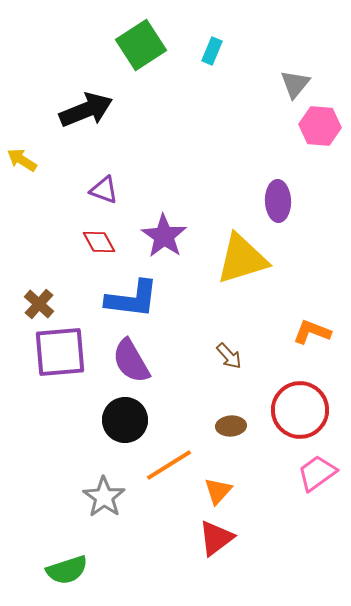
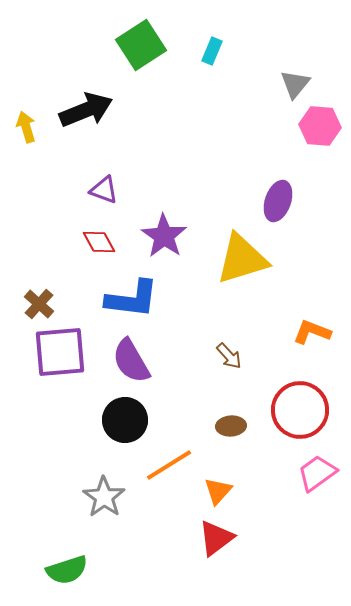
yellow arrow: moved 4 px right, 33 px up; rotated 40 degrees clockwise
purple ellipse: rotated 21 degrees clockwise
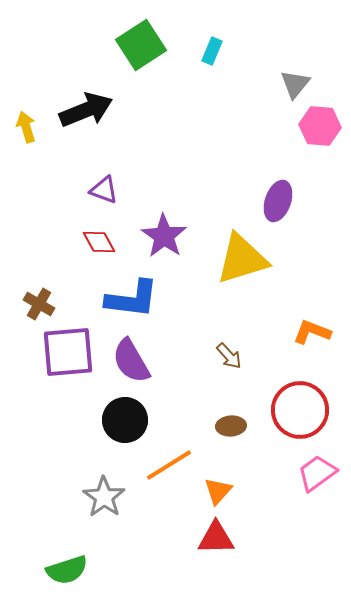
brown cross: rotated 12 degrees counterclockwise
purple square: moved 8 px right
red triangle: rotated 36 degrees clockwise
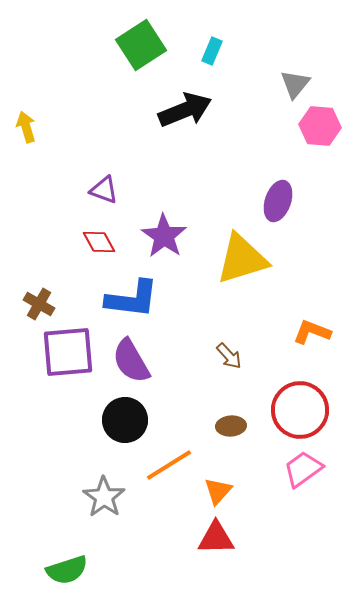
black arrow: moved 99 px right
pink trapezoid: moved 14 px left, 4 px up
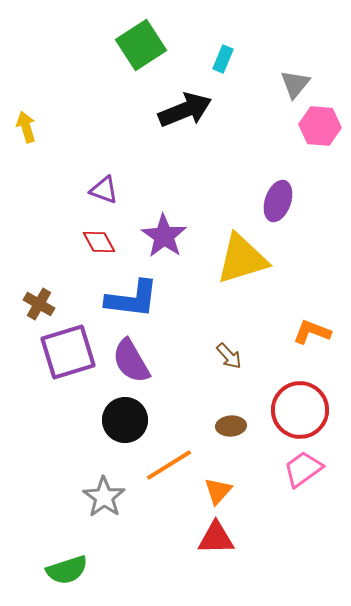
cyan rectangle: moved 11 px right, 8 px down
purple square: rotated 12 degrees counterclockwise
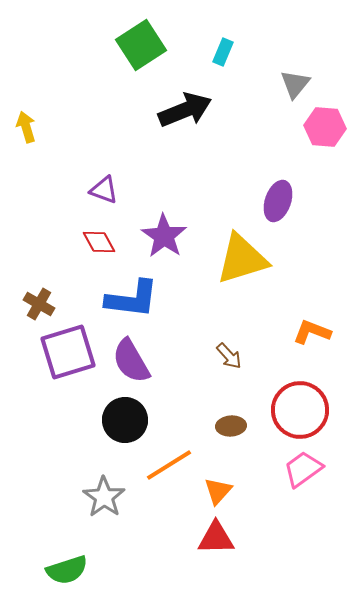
cyan rectangle: moved 7 px up
pink hexagon: moved 5 px right, 1 px down
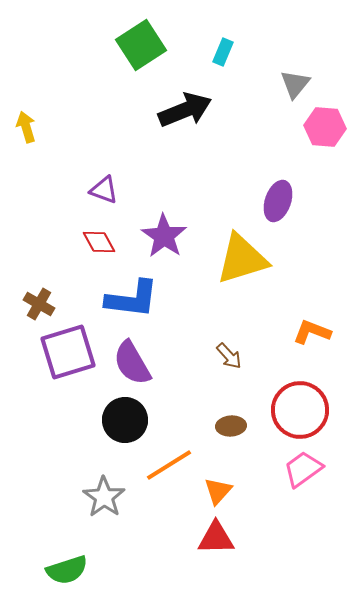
purple semicircle: moved 1 px right, 2 px down
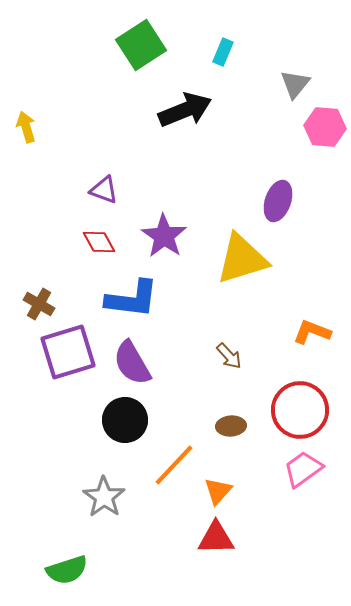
orange line: moved 5 px right; rotated 15 degrees counterclockwise
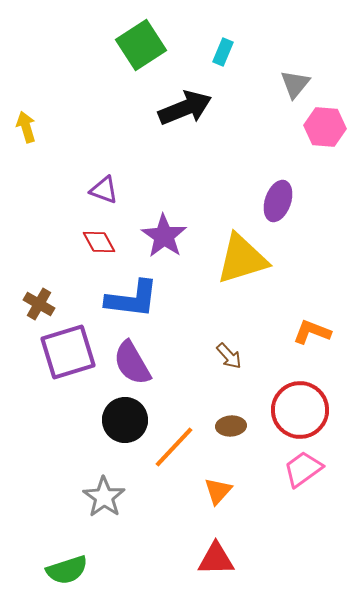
black arrow: moved 2 px up
orange line: moved 18 px up
red triangle: moved 21 px down
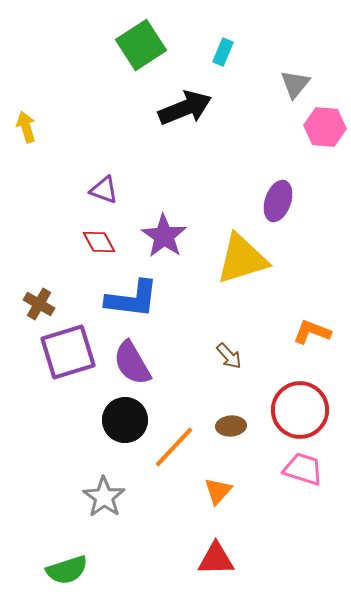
pink trapezoid: rotated 54 degrees clockwise
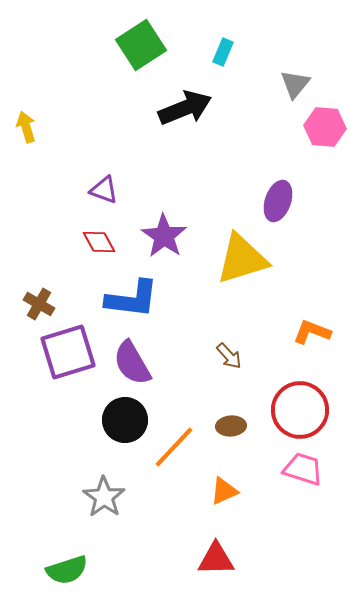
orange triangle: moved 6 px right; rotated 24 degrees clockwise
